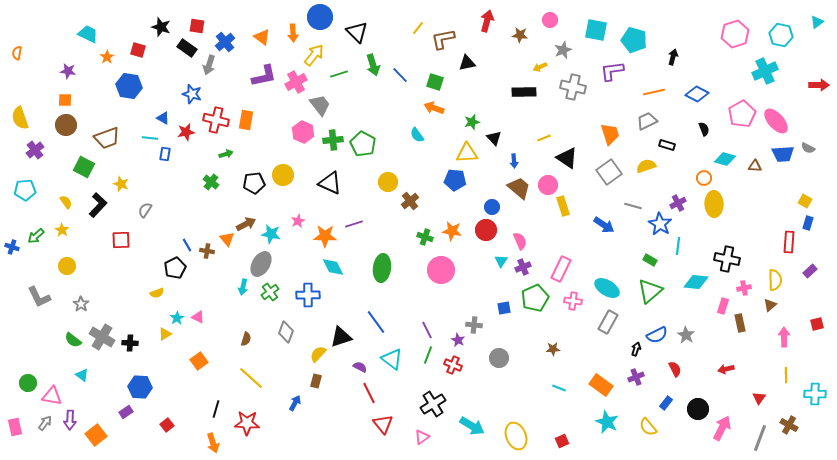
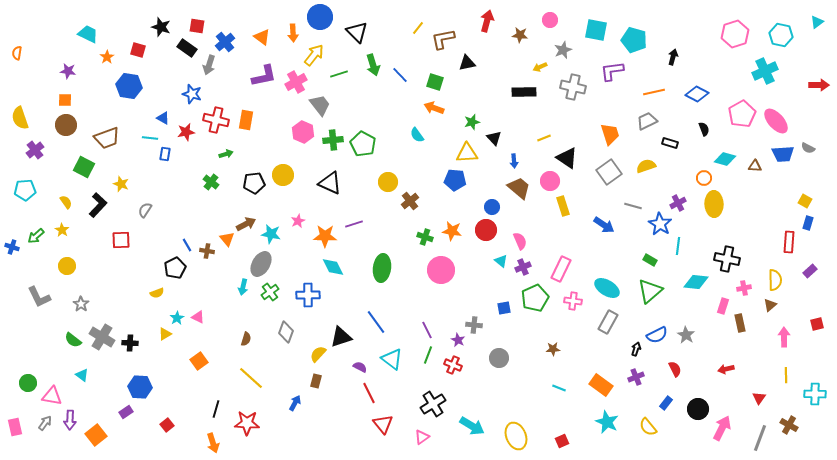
black rectangle at (667, 145): moved 3 px right, 2 px up
pink circle at (548, 185): moved 2 px right, 4 px up
cyan triangle at (501, 261): rotated 24 degrees counterclockwise
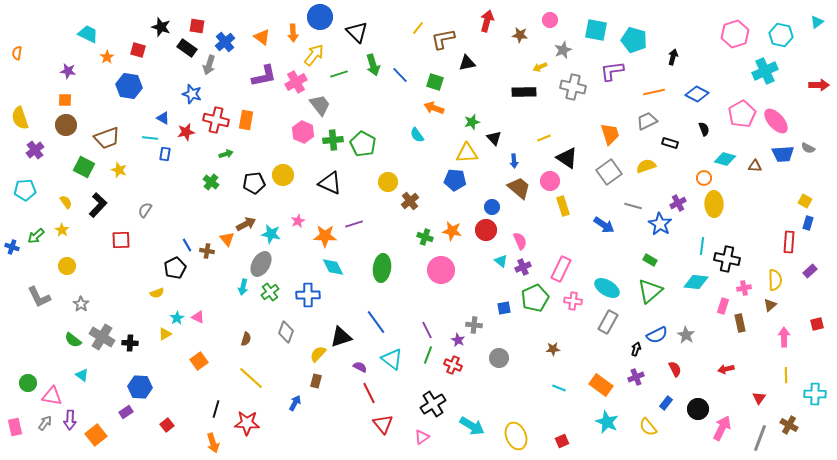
yellow star at (121, 184): moved 2 px left, 14 px up
cyan line at (678, 246): moved 24 px right
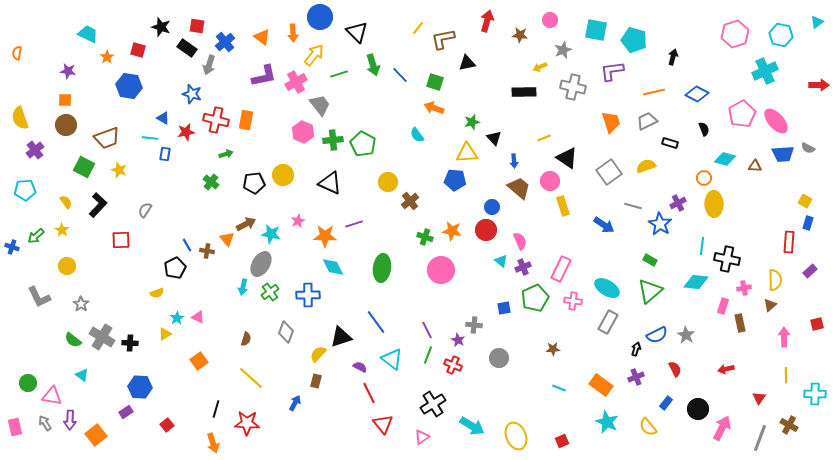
orange trapezoid at (610, 134): moved 1 px right, 12 px up
gray arrow at (45, 423): rotated 70 degrees counterclockwise
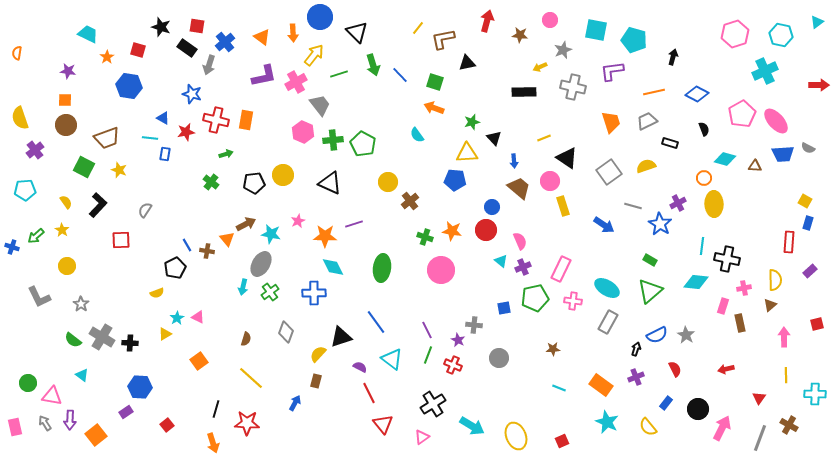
blue cross at (308, 295): moved 6 px right, 2 px up
green pentagon at (535, 298): rotated 12 degrees clockwise
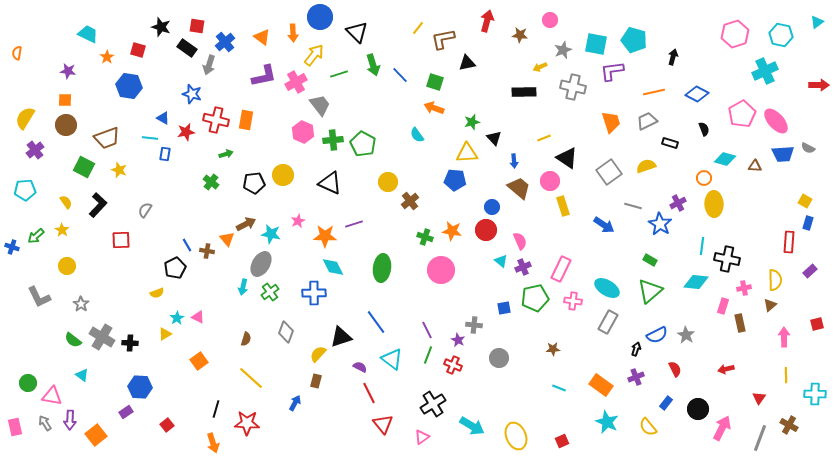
cyan square at (596, 30): moved 14 px down
yellow semicircle at (20, 118): moved 5 px right; rotated 50 degrees clockwise
